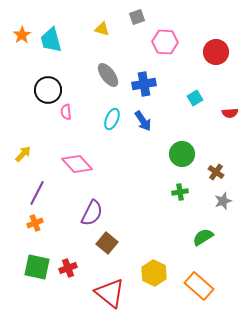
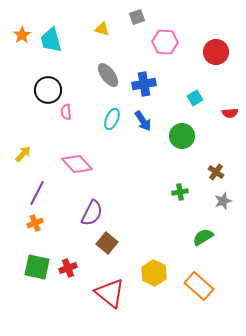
green circle: moved 18 px up
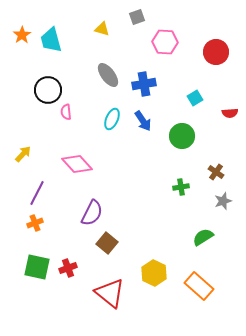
green cross: moved 1 px right, 5 px up
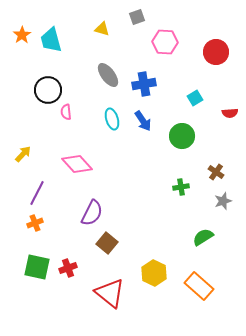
cyan ellipse: rotated 40 degrees counterclockwise
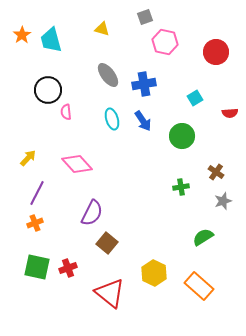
gray square: moved 8 px right
pink hexagon: rotated 10 degrees clockwise
yellow arrow: moved 5 px right, 4 px down
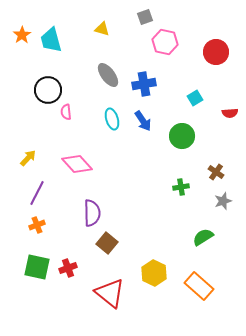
purple semicircle: rotated 28 degrees counterclockwise
orange cross: moved 2 px right, 2 px down
